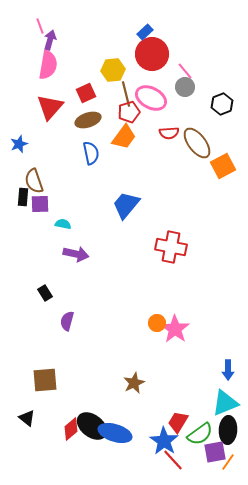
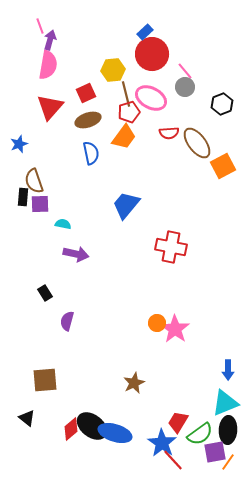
blue star at (164, 441): moved 2 px left, 2 px down
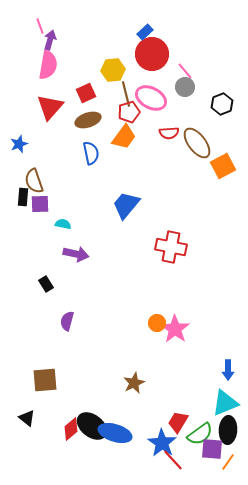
black rectangle at (45, 293): moved 1 px right, 9 px up
purple square at (215, 452): moved 3 px left, 3 px up; rotated 15 degrees clockwise
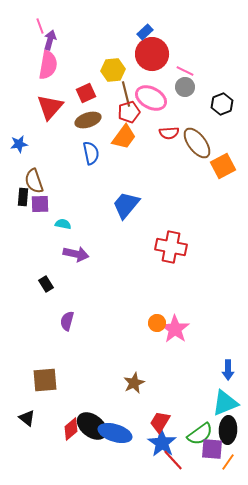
pink line at (185, 71): rotated 24 degrees counterclockwise
blue star at (19, 144): rotated 12 degrees clockwise
red trapezoid at (178, 422): moved 18 px left
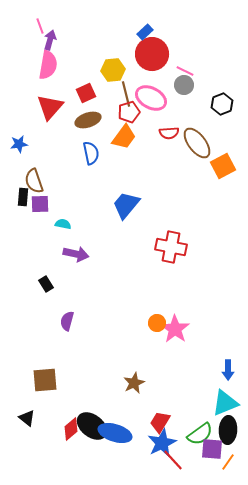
gray circle at (185, 87): moved 1 px left, 2 px up
blue star at (162, 443): rotated 12 degrees clockwise
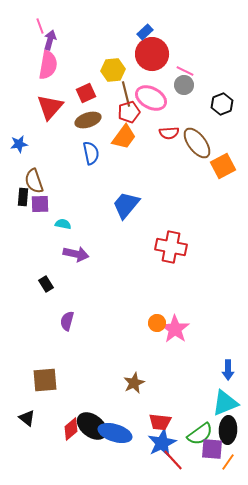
red trapezoid at (160, 422): rotated 115 degrees counterclockwise
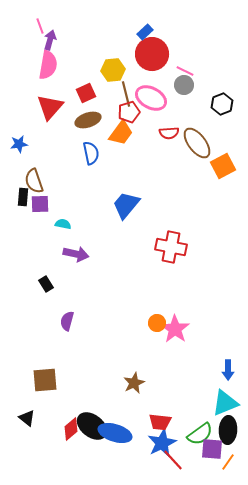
orange trapezoid at (124, 137): moved 3 px left, 4 px up
